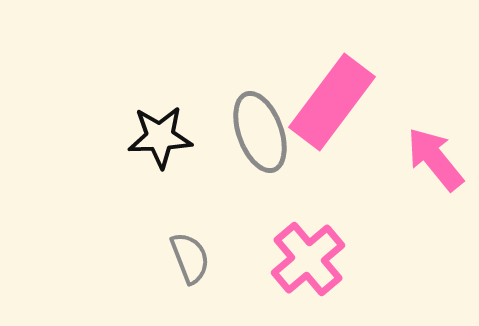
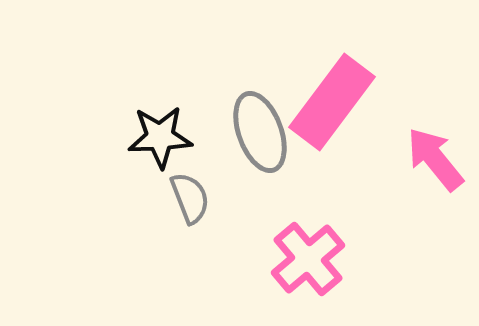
gray semicircle: moved 60 px up
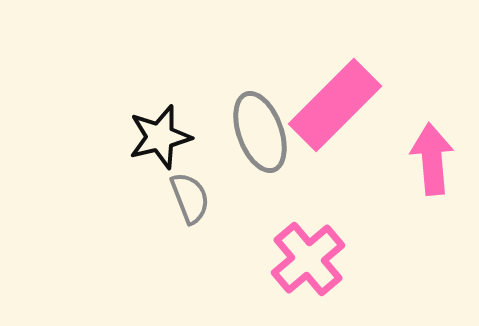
pink rectangle: moved 3 px right, 3 px down; rotated 8 degrees clockwise
black star: rotated 12 degrees counterclockwise
pink arrow: moved 3 px left; rotated 34 degrees clockwise
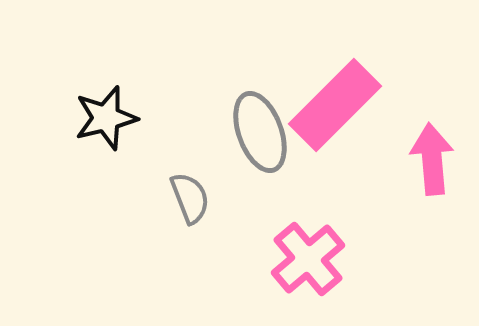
black star: moved 54 px left, 19 px up
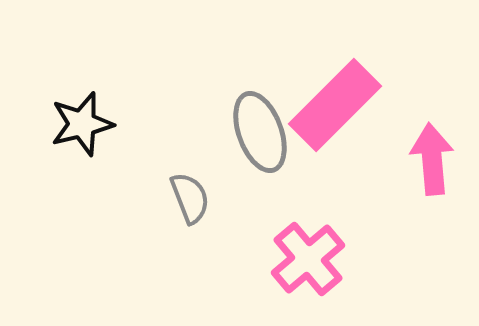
black star: moved 24 px left, 6 px down
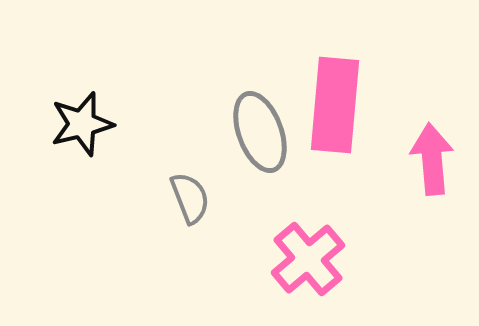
pink rectangle: rotated 40 degrees counterclockwise
